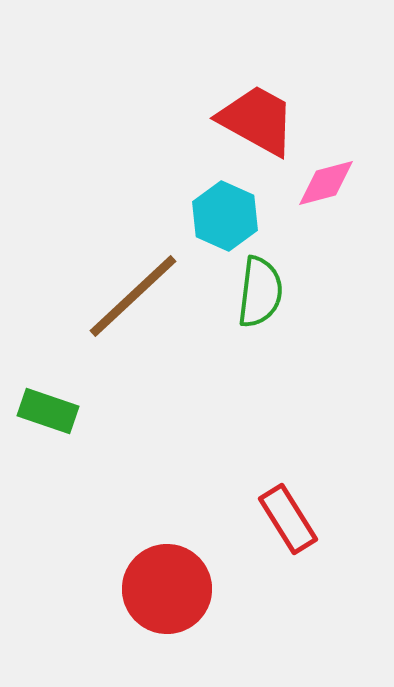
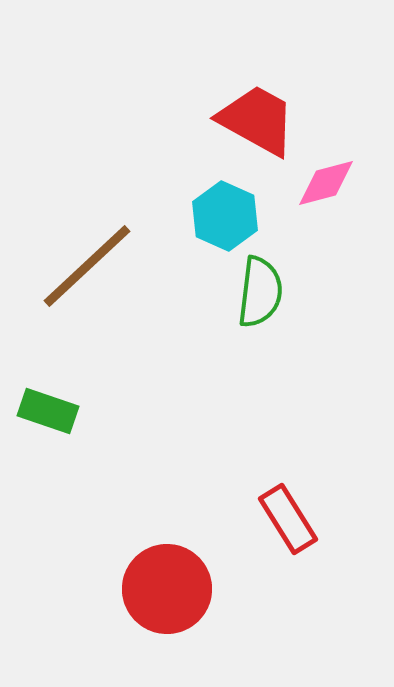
brown line: moved 46 px left, 30 px up
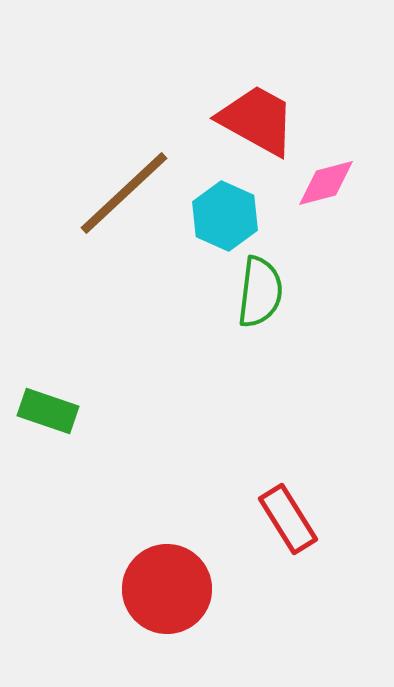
brown line: moved 37 px right, 73 px up
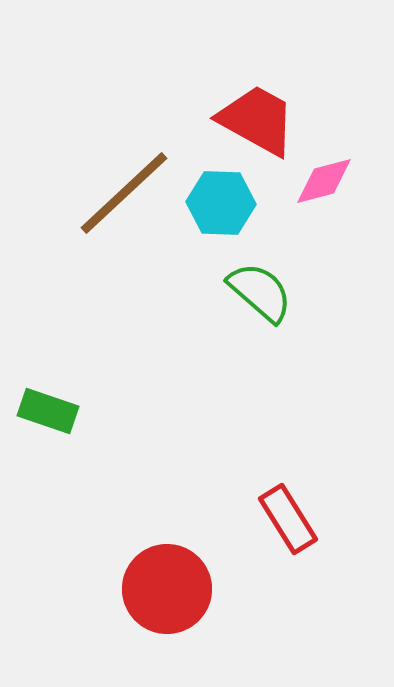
pink diamond: moved 2 px left, 2 px up
cyan hexagon: moved 4 px left, 13 px up; rotated 22 degrees counterclockwise
green semicircle: rotated 56 degrees counterclockwise
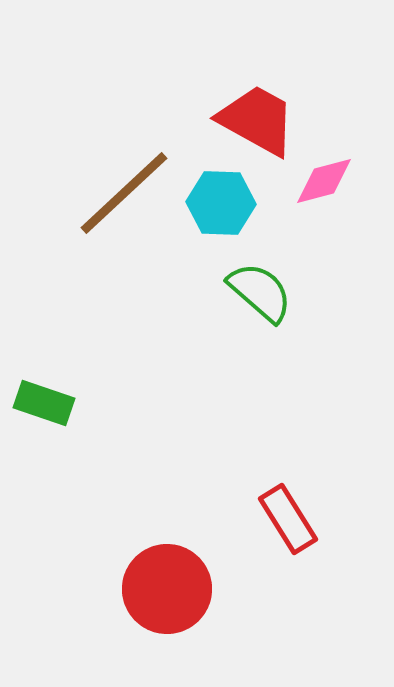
green rectangle: moved 4 px left, 8 px up
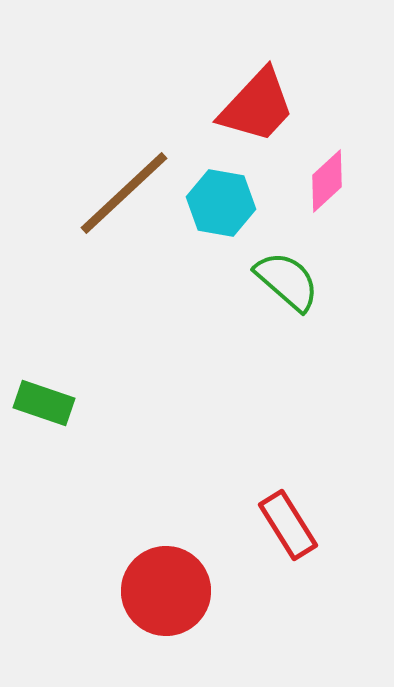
red trapezoid: moved 14 px up; rotated 104 degrees clockwise
pink diamond: moved 3 px right; rotated 28 degrees counterclockwise
cyan hexagon: rotated 8 degrees clockwise
green semicircle: moved 27 px right, 11 px up
red rectangle: moved 6 px down
red circle: moved 1 px left, 2 px down
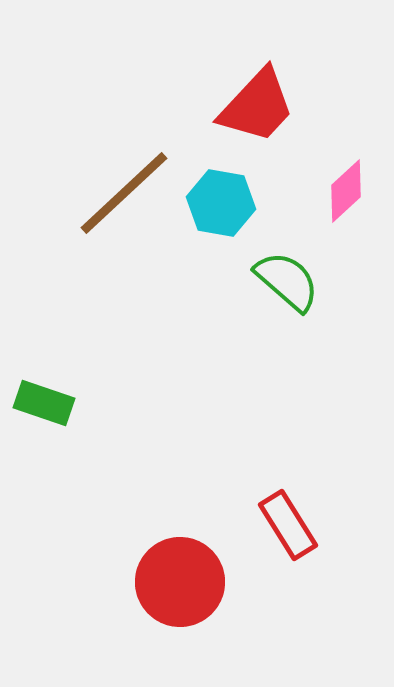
pink diamond: moved 19 px right, 10 px down
red circle: moved 14 px right, 9 px up
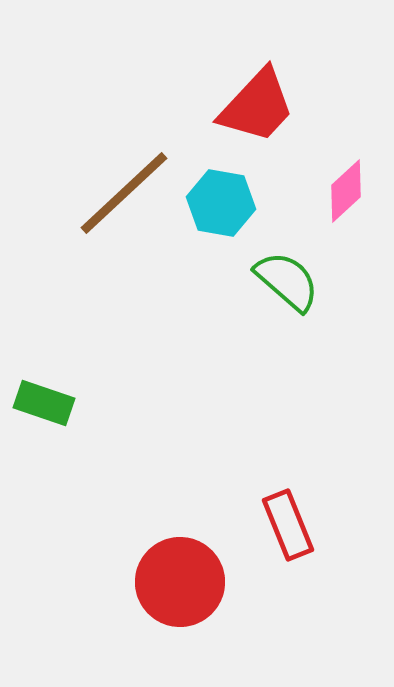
red rectangle: rotated 10 degrees clockwise
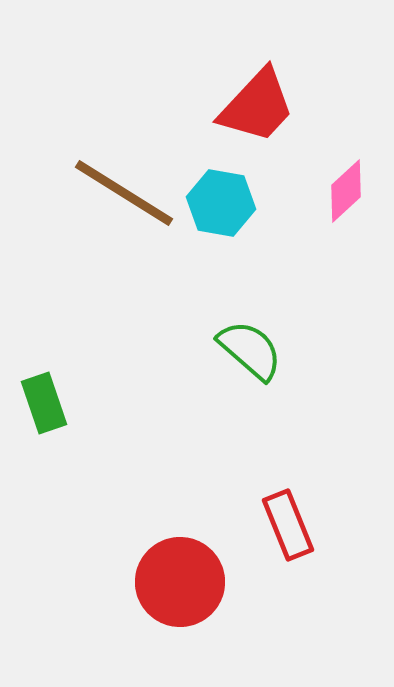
brown line: rotated 75 degrees clockwise
green semicircle: moved 37 px left, 69 px down
green rectangle: rotated 52 degrees clockwise
